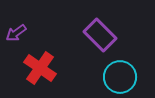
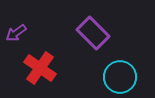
purple rectangle: moved 7 px left, 2 px up
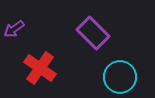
purple arrow: moved 2 px left, 4 px up
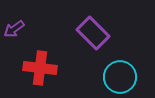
red cross: rotated 28 degrees counterclockwise
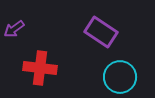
purple rectangle: moved 8 px right, 1 px up; rotated 12 degrees counterclockwise
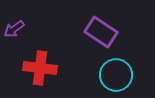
cyan circle: moved 4 px left, 2 px up
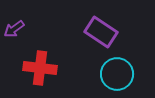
cyan circle: moved 1 px right, 1 px up
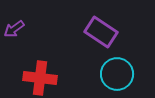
red cross: moved 10 px down
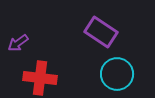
purple arrow: moved 4 px right, 14 px down
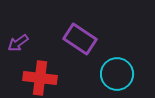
purple rectangle: moved 21 px left, 7 px down
